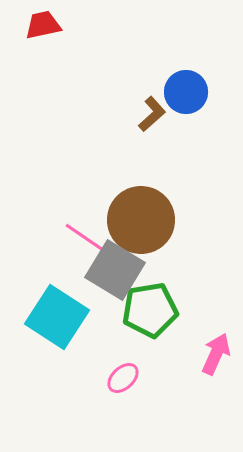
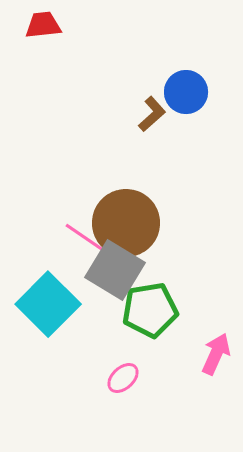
red trapezoid: rotated 6 degrees clockwise
brown circle: moved 15 px left, 3 px down
cyan square: moved 9 px left, 13 px up; rotated 12 degrees clockwise
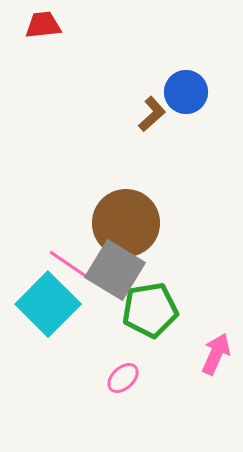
pink line: moved 16 px left, 27 px down
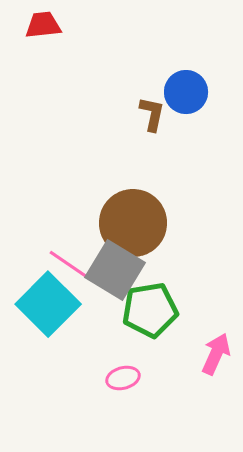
brown L-shape: rotated 36 degrees counterclockwise
brown circle: moved 7 px right
pink ellipse: rotated 28 degrees clockwise
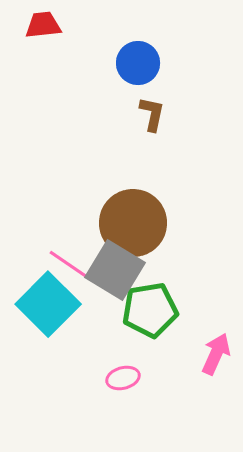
blue circle: moved 48 px left, 29 px up
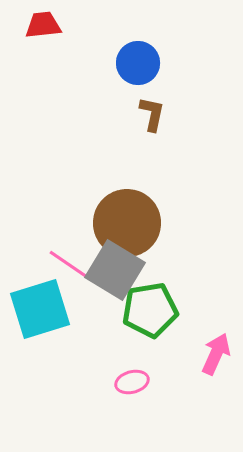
brown circle: moved 6 px left
cyan square: moved 8 px left, 5 px down; rotated 28 degrees clockwise
pink ellipse: moved 9 px right, 4 px down
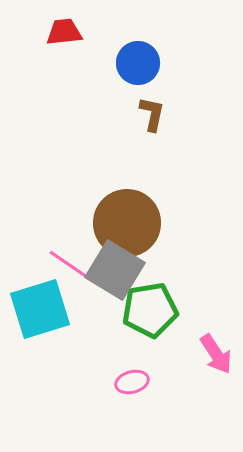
red trapezoid: moved 21 px right, 7 px down
pink arrow: rotated 123 degrees clockwise
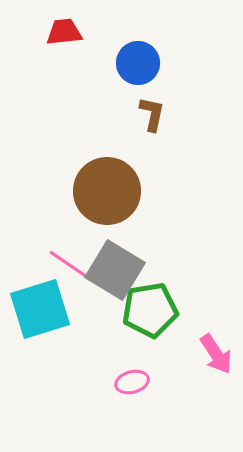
brown circle: moved 20 px left, 32 px up
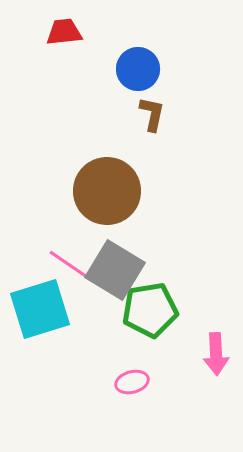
blue circle: moved 6 px down
pink arrow: rotated 30 degrees clockwise
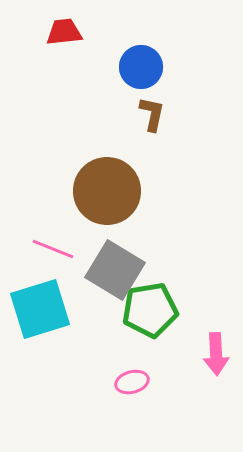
blue circle: moved 3 px right, 2 px up
pink line: moved 15 px left, 15 px up; rotated 12 degrees counterclockwise
